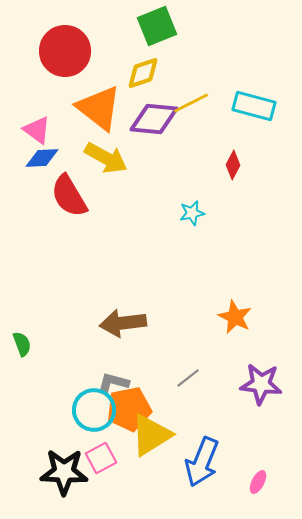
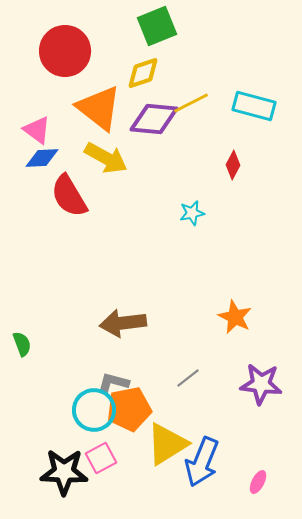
yellow triangle: moved 16 px right, 9 px down
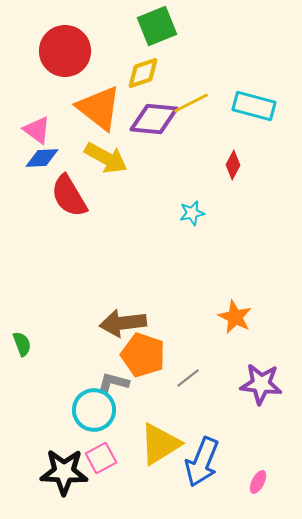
orange pentagon: moved 14 px right, 54 px up; rotated 30 degrees clockwise
yellow triangle: moved 7 px left
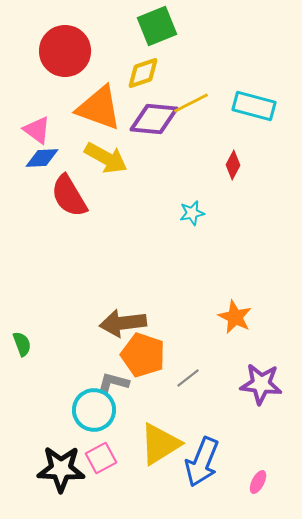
orange triangle: rotated 18 degrees counterclockwise
black star: moved 3 px left, 3 px up
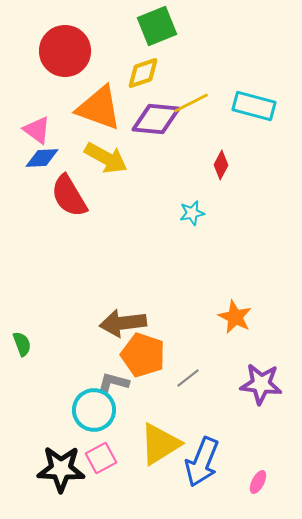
purple diamond: moved 2 px right
red diamond: moved 12 px left
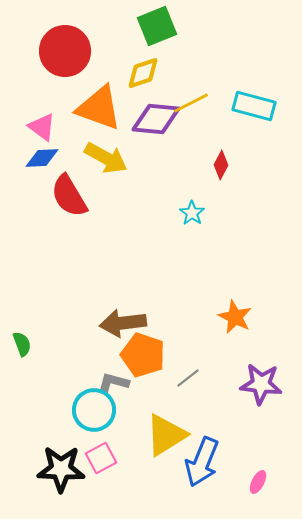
pink triangle: moved 5 px right, 3 px up
cyan star: rotated 25 degrees counterclockwise
yellow triangle: moved 6 px right, 9 px up
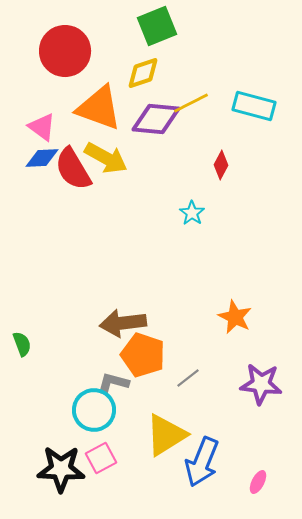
red semicircle: moved 4 px right, 27 px up
